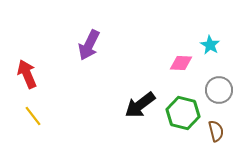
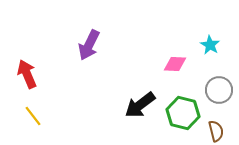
pink diamond: moved 6 px left, 1 px down
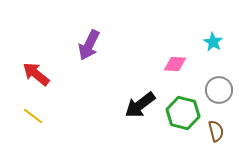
cyan star: moved 3 px right, 3 px up
red arrow: moved 9 px right; rotated 28 degrees counterclockwise
yellow line: rotated 15 degrees counterclockwise
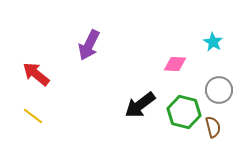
green hexagon: moved 1 px right, 1 px up
brown semicircle: moved 3 px left, 4 px up
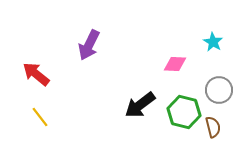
yellow line: moved 7 px right, 1 px down; rotated 15 degrees clockwise
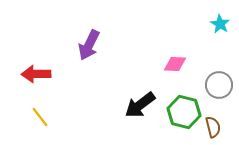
cyan star: moved 7 px right, 18 px up
red arrow: rotated 40 degrees counterclockwise
gray circle: moved 5 px up
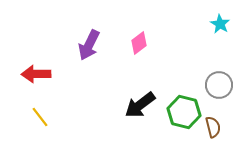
pink diamond: moved 36 px left, 21 px up; rotated 40 degrees counterclockwise
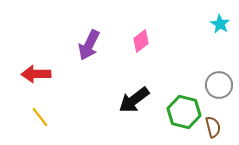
pink diamond: moved 2 px right, 2 px up
black arrow: moved 6 px left, 5 px up
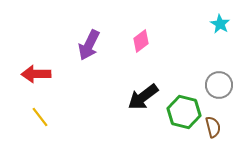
black arrow: moved 9 px right, 3 px up
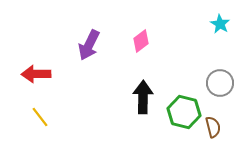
gray circle: moved 1 px right, 2 px up
black arrow: rotated 128 degrees clockwise
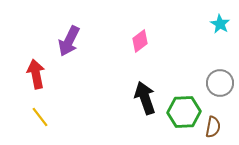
pink diamond: moved 1 px left
purple arrow: moved 20 px left, 4 px up
red arrow: rotated 80 degrees clockwise
black arrow: moved 2 px right, 1 px down; rotated 20 degrees counterclockwise
green hexagon: rotated 16 degrees counterclockwise
brown semicircle: rotated 25 degrees clockwise
